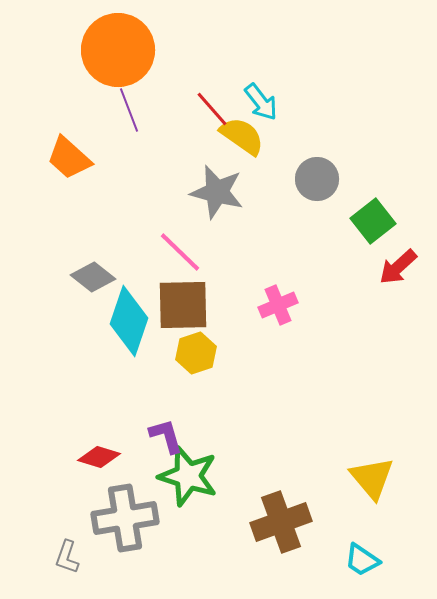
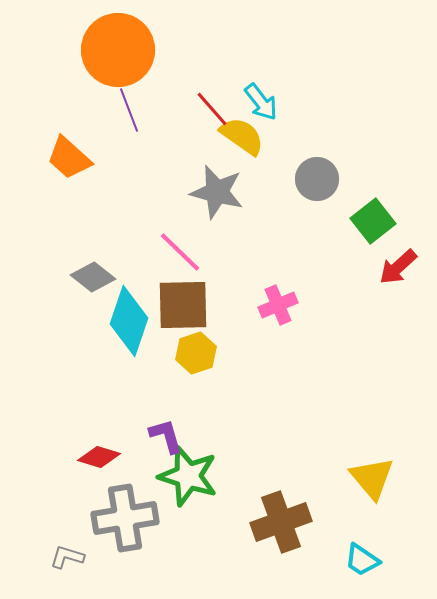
gray L-shape: rotated 88 degrees clockwise
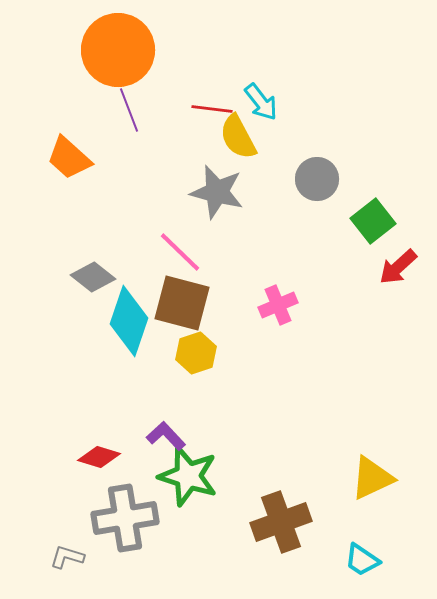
red line: rotated 42 degrees counterclockwise
yellow semicircle: moved 4 px left, 1 px down; rotated 153 degrees counterclockwise
brown square: moved 1 px left, 2 px up; rotated 16 degrees clockwise
purple L-shape: rotated 27 degrees counterclockwise
yellow triangle: rotated 45 degrees clockwise
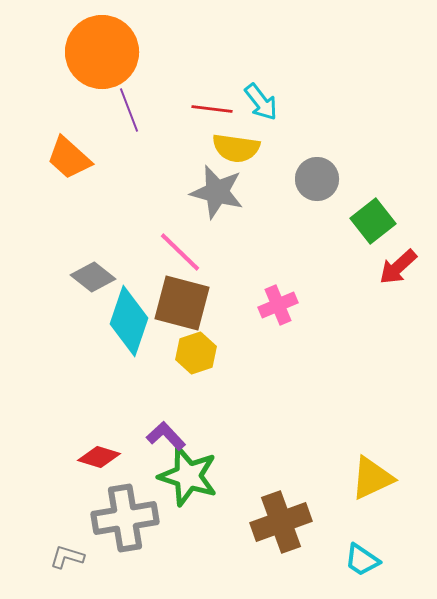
orange circle: moved 16 px left, 2 px down
yellow semicircle: moved 2 px left, 11 px down; rotated 54 degrees counterclockwise
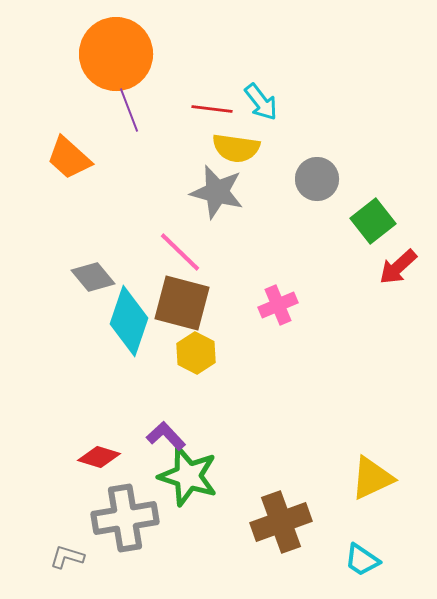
orange circle: moved 14 px right, 2 px down
gray diamond: rotated 12 degrees clockwise
yellow hexagon: rotated 15 degrees counterclockwise
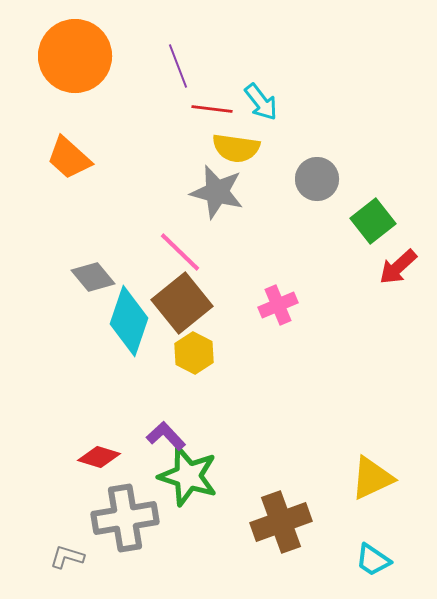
orange circle: moved 41 px left, 2 px down
purple line: moved 49 px right, 44 px up
brown square: rotated 36 degrees clockwise
yellow hexagon: moved 2 px left
cyan trapezoid: moved 11 px right
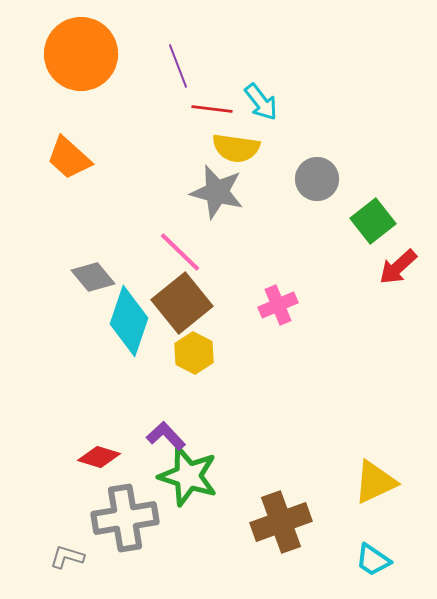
orange circle: moved 6 px right, 2 px up
yellow triangle: moved 3 px right, 4 px down
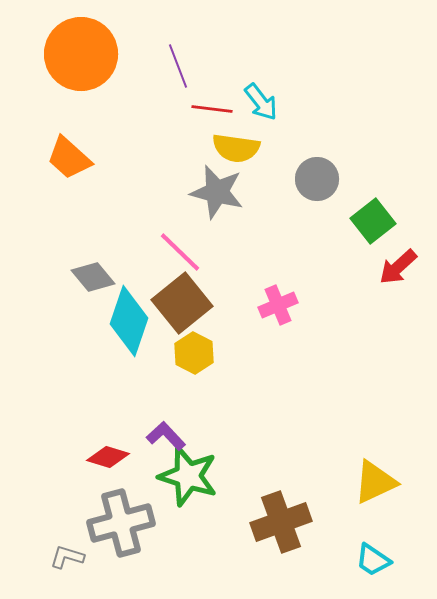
red diamond: moved 9 px right
gray cross: moved 4 px left, 5 px down; rotated 6 degrees counterclockwise
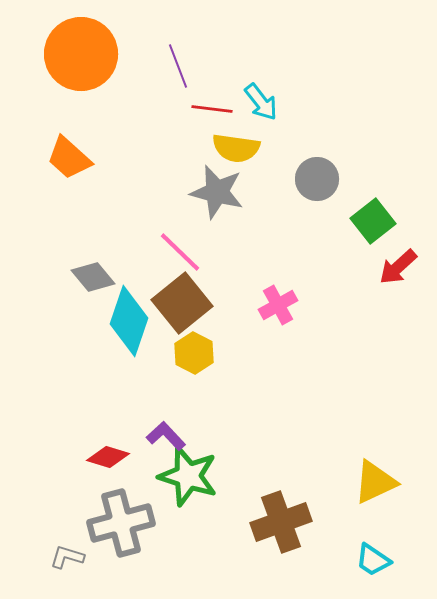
pink cross: rotated 6 degrees counterclockwise
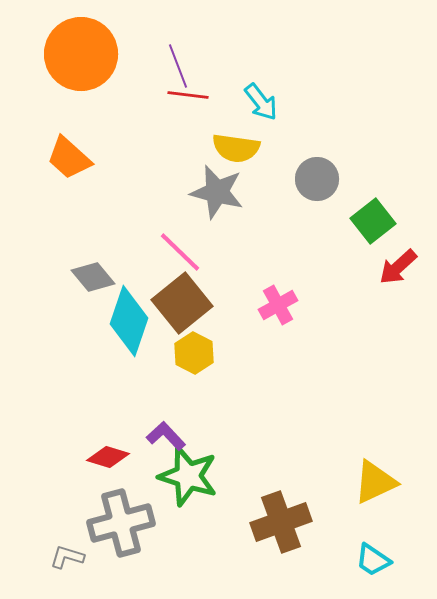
red line: moved 24 px left, 14 px up
